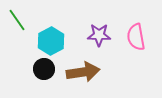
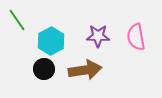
purple star: moved 1 px left, 1 px down
brown arrow: moved 2 px right, 2 px up
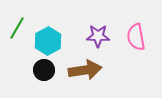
green line: moved 8 px down; rotated 65 degrees clockwise
cyan hexagon: moved 3 px left
black circle: moved 1 px down
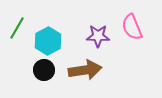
pink semicircle: moved 4 px left, 10 px up; rotated 12 degrees counterclockwise
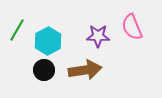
green line: moved 2 px down
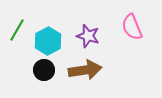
purple star: moved 10 px left; rotated 15 degrees clockwise
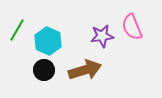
purple star: moved 14 px right; rotated 25 degrees counterclockwise
cyan hexagon: rotated 8 degrees counterclockwise
brown arrow: rotated 8 degrees counterclockwise
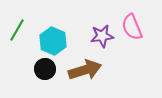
cyan hexagon: moved 5 px right
black circle: moved 1 px right, 1 px up
